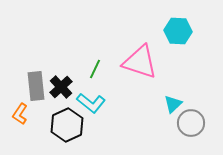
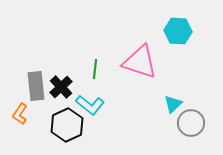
green line: rotated 18 degrees counterclockwise
cyan L-shape: moved 1 px left, 2 px down
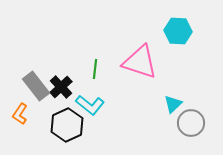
gray rectangle: rotated 32 degrees counterclockwise
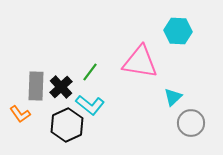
pink triangle: rotated 9 degrees counterclockwise
green line: moved 5 px left, 3 px down; rotated 30 degrees clockwise
gray rectangle: rotated 40 degrees clockwise
cyan triangle: moved 7 px up
orange L-shape: rotated 70 degrees counterclockwise
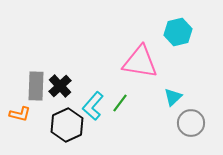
cyan hexagon: moved 1 px down; rotated 16 degrees counterclockwise
green line: moved 30 px right, 31 px down
black cross: moved 1 px left, 1 px up
cyan L-shape: moved 3 px right, 1 px down; rotated 92 degrees clockwise
orange L-shape: rotated 40 degrees counterclockwise
